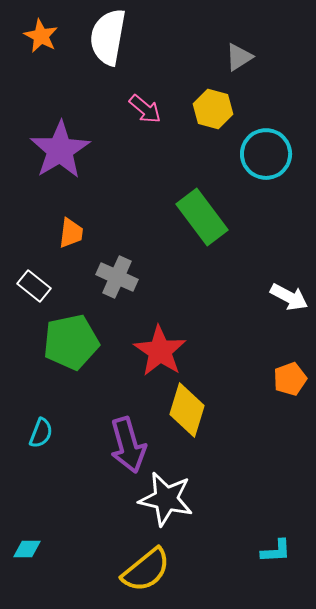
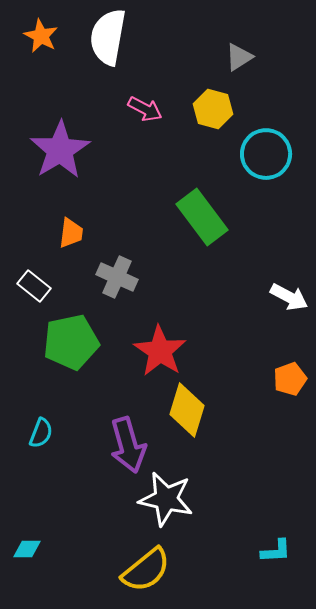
pink arrow: rotated 12 degrees counterclockwise
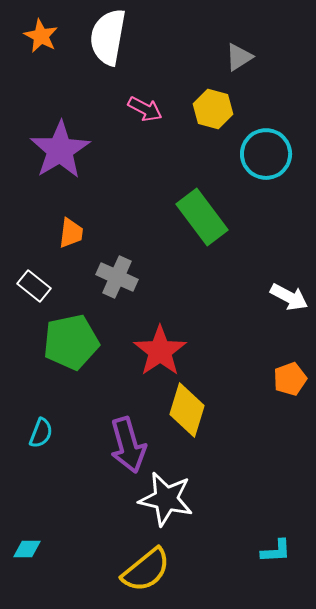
red star: rotated 4 degrees clockwise
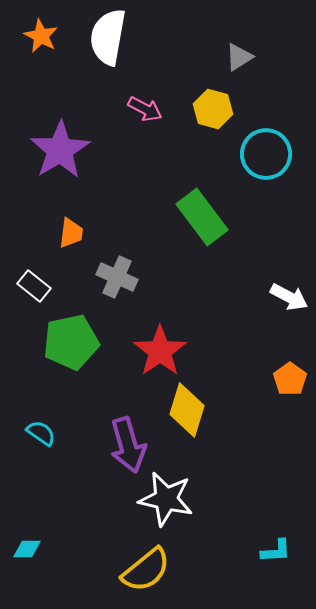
orange pentagon: rotated 16 degrees counterclockwise
cyan semicircle: rotated 76 degrees counterclockwise
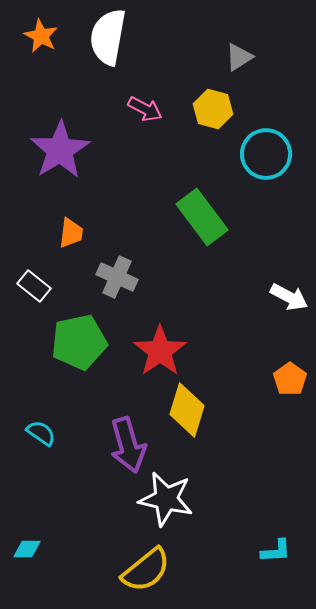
green pentagon: moved 8 px right
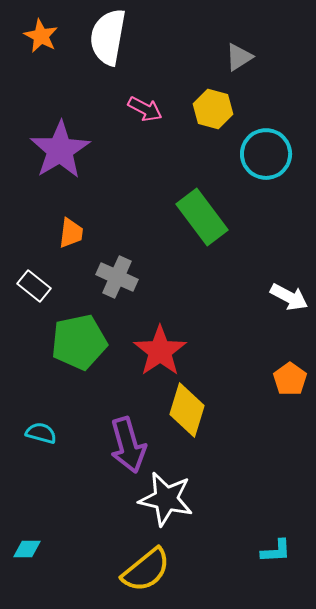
cyan semicircle: rotated 20 degrees counterclockwise
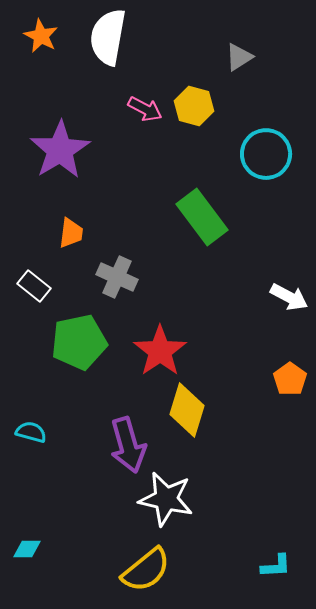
yellow hexagon: moved 19 px left, 3 px up
cyan semicircle: moved 10 px left, 1 px up
cyan L-shape: moved 15 px down
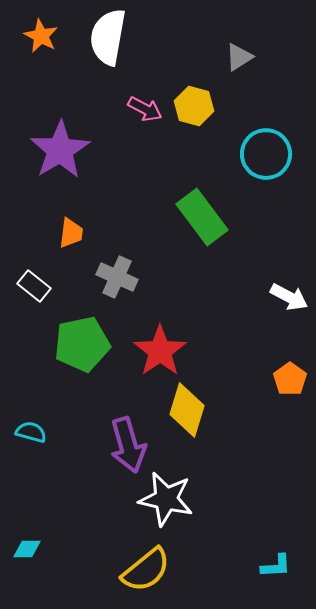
green pentagon: moved 3 px right, 2 px down
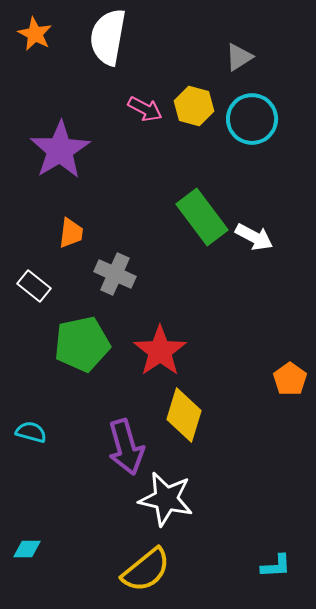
orange star: moved 6 px left, 2 px up
cyan circle: moved 14 px left, 35 px up
gray cross: moved 2 px left, 3 px up
white arrow: moved 35 px left, 60 px up
yellow diamond: moved 3 px left, 5 px down
purple arrow: moved 2 px left, 2 px down
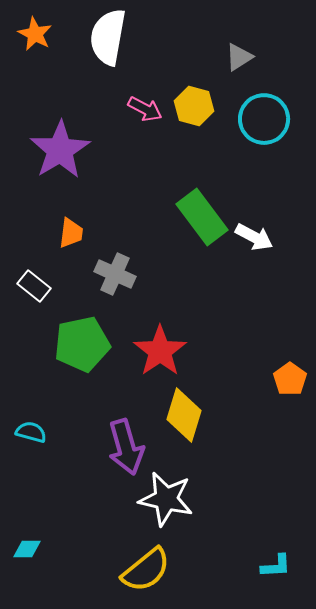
cyan circle: moved 12 px right
